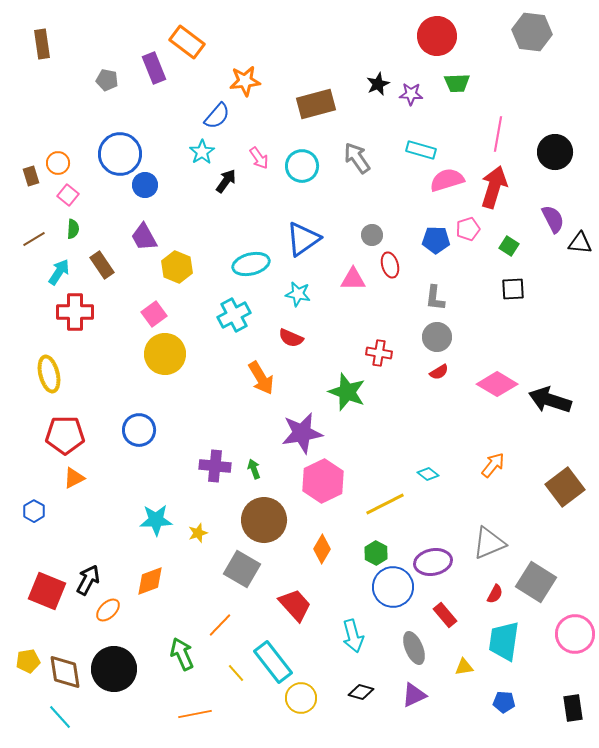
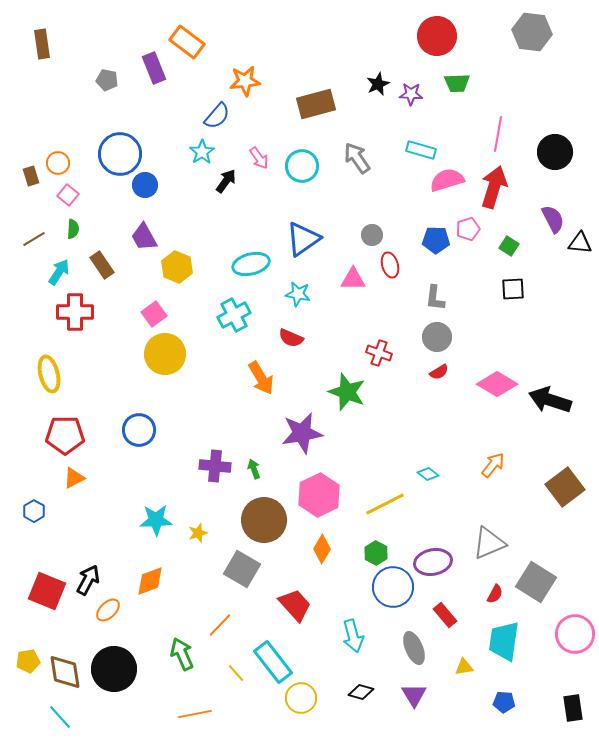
red cross at (379, 353): rotated 10 degrees clockwise
pink hexagon at (323, 481): moved 4 px left, 14 px down
purple triangle at (414, 695): rotated 36 degrees counterclockwise
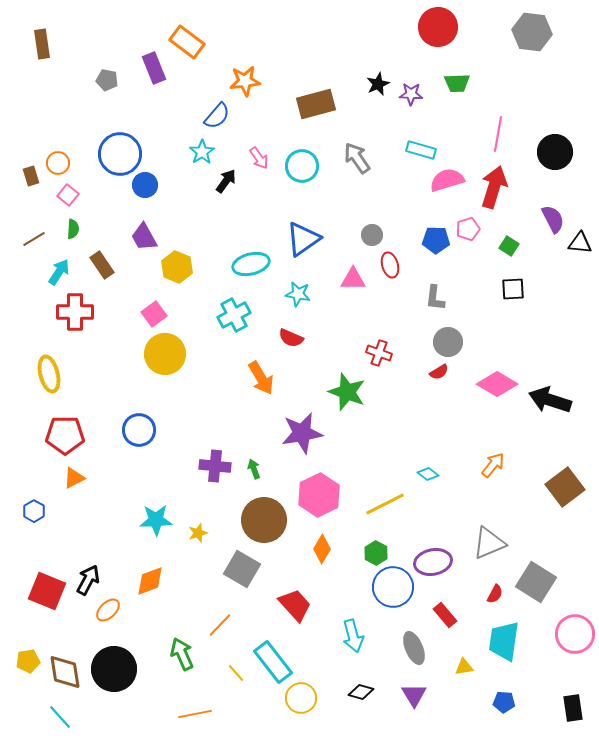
red circle at (437, 36): moved 1 px right, 9 px up
gray circle at (437, 337): moved 11 px right, 5 px down
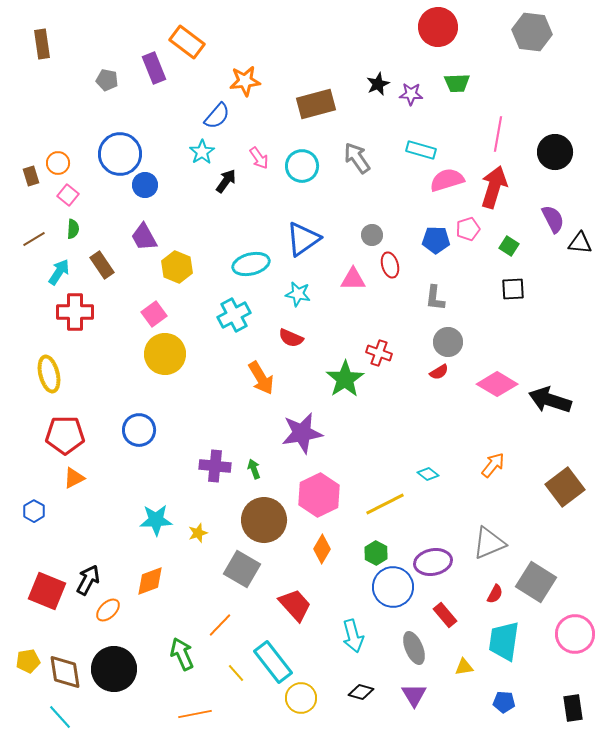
green star at (347, 392): moved 2 px left, 13 px up; rotated 18 degrees clockwise
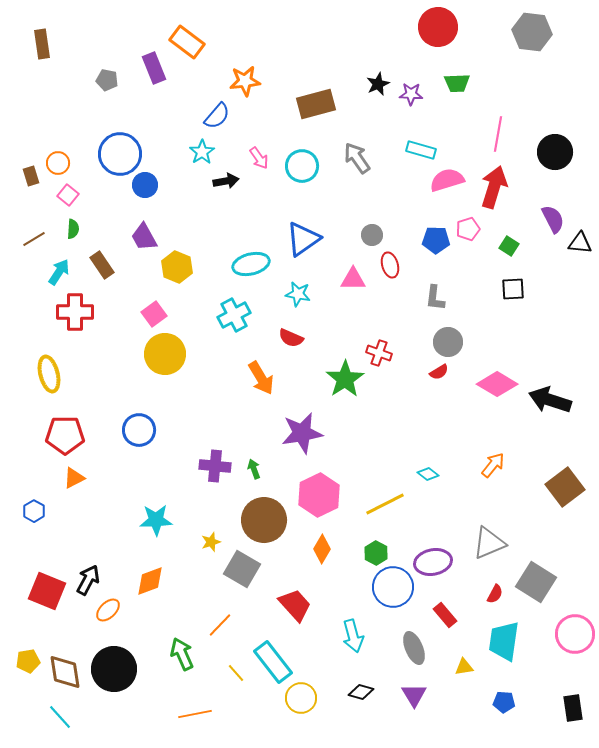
black arrow at (226, 181): rotated 45 degrees clockwise
yellow star at (198, 533): moved 13 px right, 9 px down
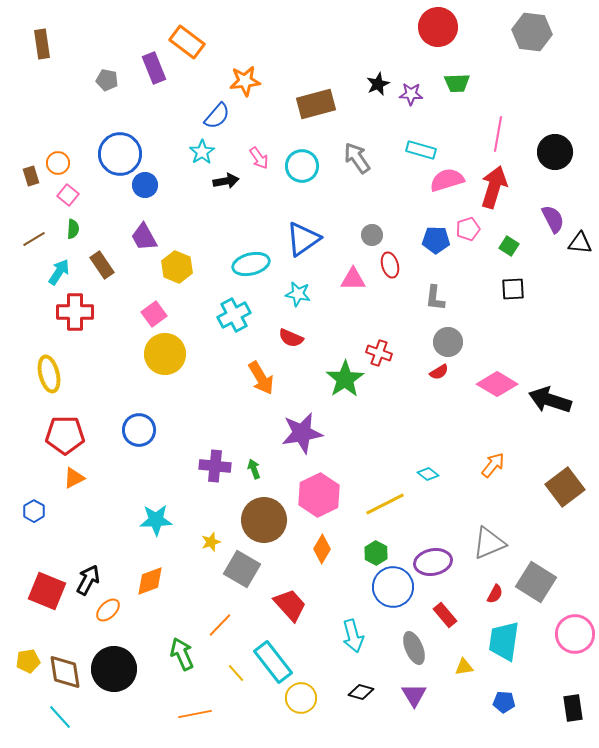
red trapezoid at (295, 605): moved 5 px left
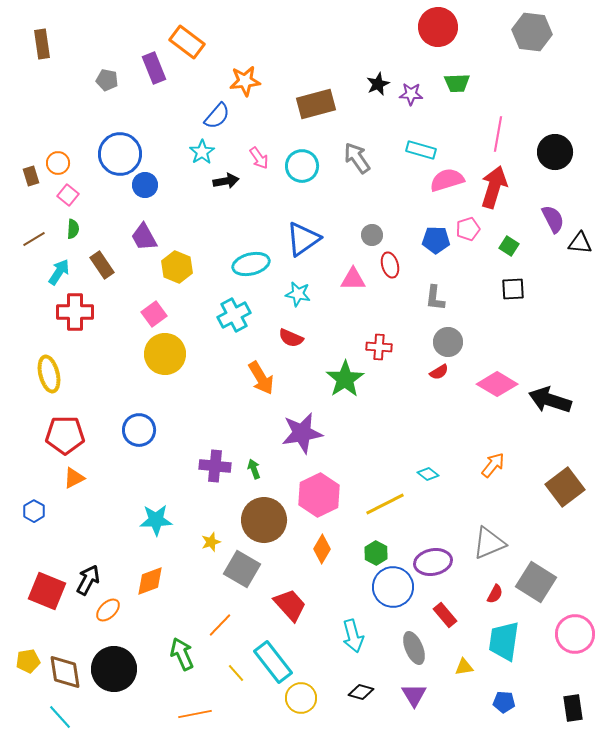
red cross at (379, 353): moved 6 px up; rotated 15 degrees counterclockwise
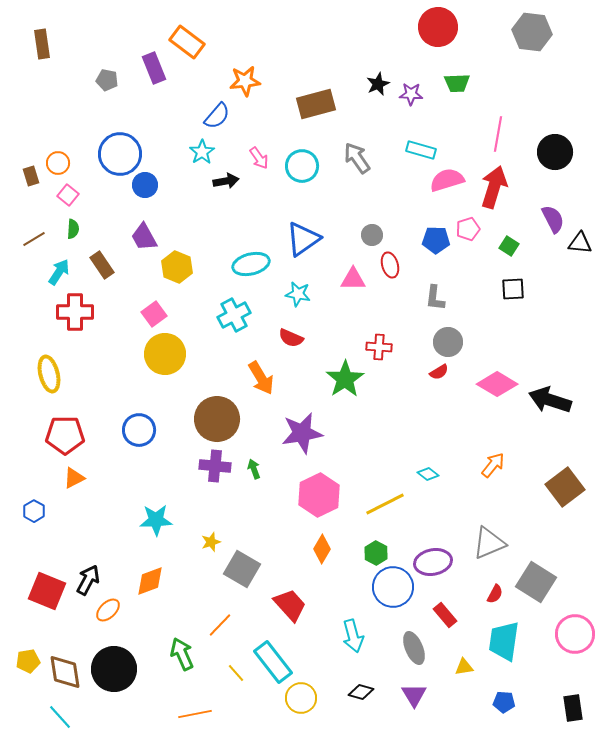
brown circle at (264, 520): moved 47 px left, 101 px up
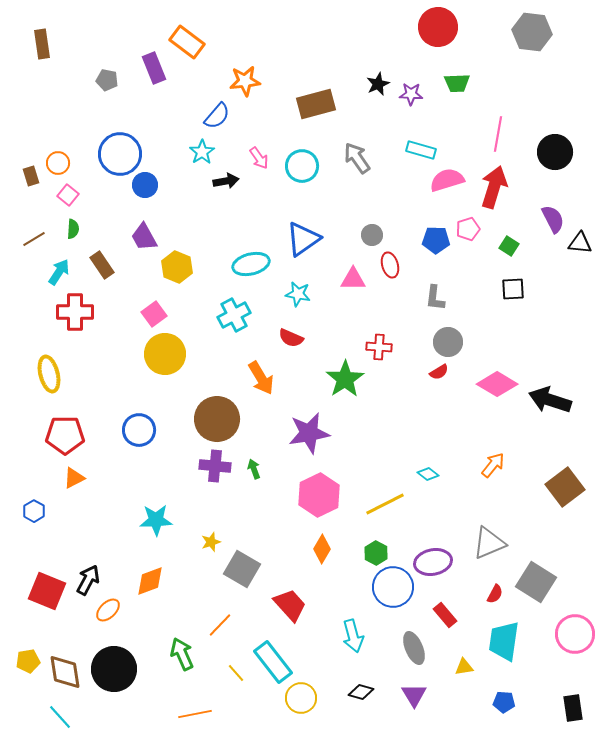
purple star at (302, 433): moved 7 px right
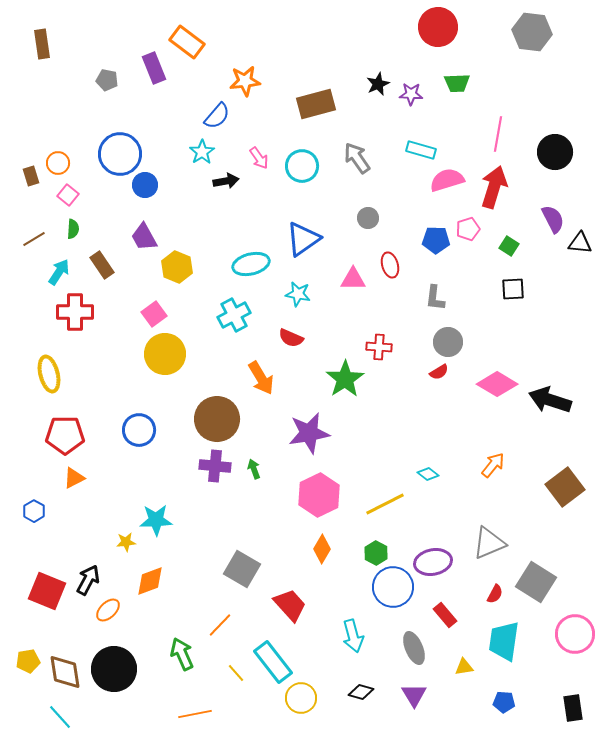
gray circle at (372, 235): moved 4 px left, 17 px up
yellow star at (211, 542): moved 85 px left; rotated 12 degrees clockwise
